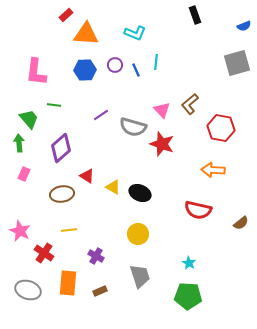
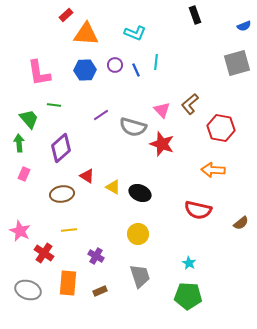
pink L-shape: moved 3 px right, 1 px down; rotated 16 degrees counterclockwise
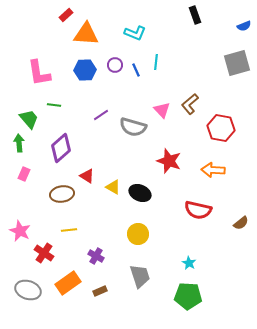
red star: moved 7 px right, 17 px down
orange rectangle: rotated 50 degrees clockwise
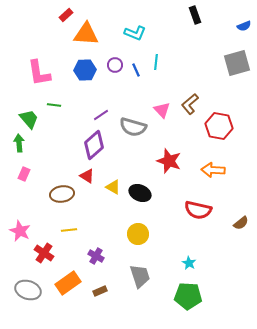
red hexagon: moved 2 px left, 2 px up
purple diamond: moved 33 px right, 3 px up
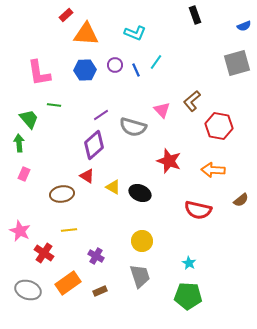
cyan line: rotated 28 degrees clockwise
brown L-shape: moved 2 px right, 3 px up
brown semicircle: moved 23 px up
yellow circle: moved 4 px right, 7 px down
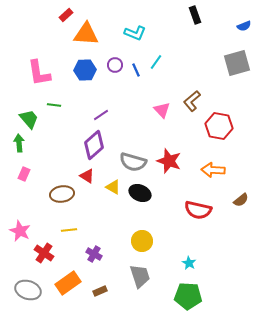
gray semicircle: moved 35 px down
purple cross: moved 2 px left, 2 px up
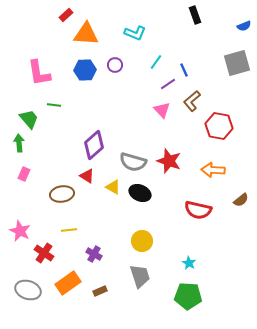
blue line: moved 48 px right
purple line: moved 67 px right, 31 px up
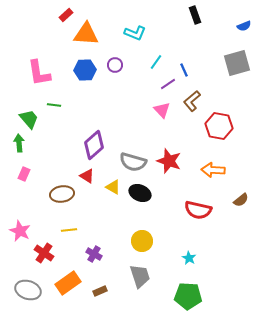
cyan star: moved 5 px up
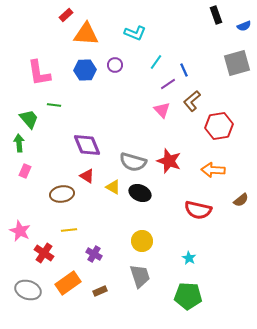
black rectangle: moved 21 px right
red hexagon: rotated 20 degrees counterclockwise
purple diamond: moved 7 px left; rotated 72 degrees counterclockwise
pink rectangle: moved 1 px right, 3 px up
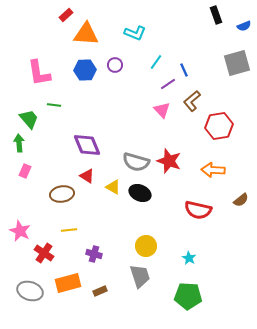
gray semicircle: moved 3 px right
yellow circle: moved 4 px right, 5 px down
purple cross: rotated 14 degrees counterclockwise
orange rectangle: rotated 20 degrees clockwise
gray ellipse: moved 2 px right, 1 px down
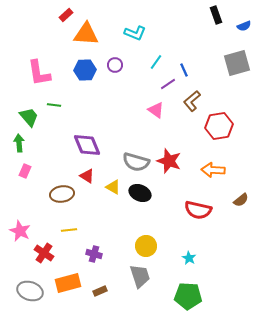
pink triangle: moved 6 px left; rotated 12 degrees counterclockwise
green trapezoid: moved 2 px up
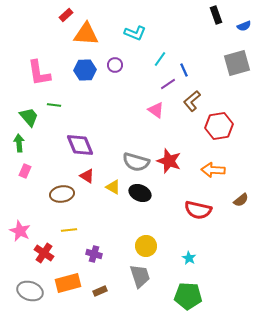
cyan line: moved 4 px right, 3 px up
purple diamond: moved 7 px left
